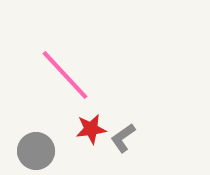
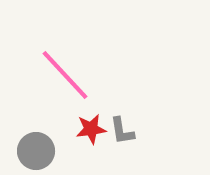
gray L-shape: moved 1 px left, 7 px up; rotated 64 degrees counterclockwise
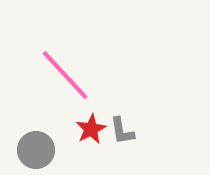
red star: rotated 20 degrees counterclockwise
gray circle: moved 1 px up
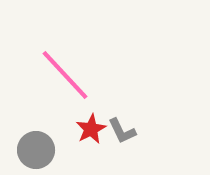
gray L-shape: rotated 16 degrees counterclockwise
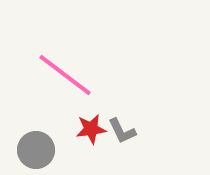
pink line: rotated 10 degrees counterclockwise
red star: rotated 20 degrees clockwise
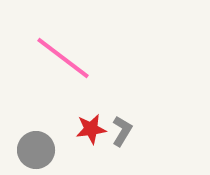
pink line: moved 2 px left, 17 px up
gray L-shape: rotated 124 degrees counterclockwise
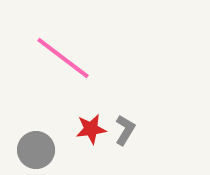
gray L-shape: moved 3 px right, 1 px up
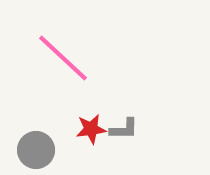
pink line: rotated 6 degrees clockwise
gray L-shape: moved 1 px left, 1 px up; rotated 60 degrees clockwise
